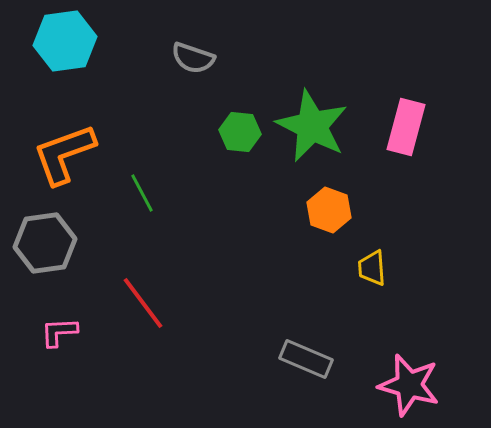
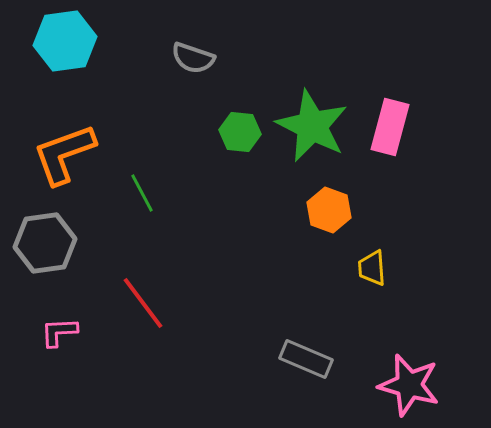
pink rectangle: moved 16 px left
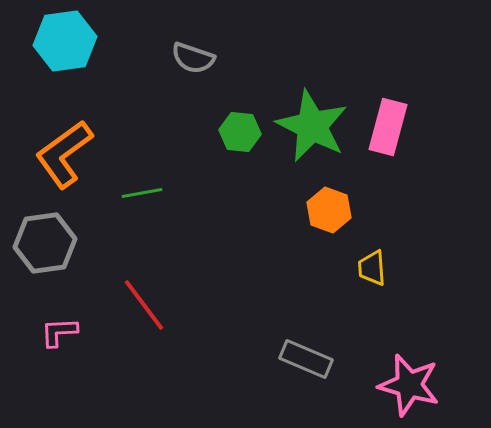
pink rectangle: moved 2 px left
orange L-shape: rotated 16 degrees counterclockwise
green line: rotated 72 degrees counterclockwise
red line: moved 1 px right, 2 px down
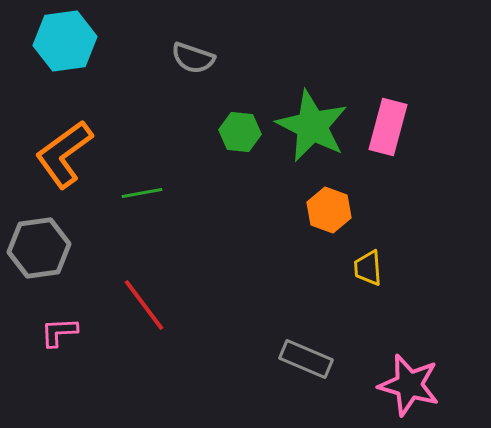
gray hexagon: moved 6 px left, 5 px down
yellow trapezoid: moved 4 px left
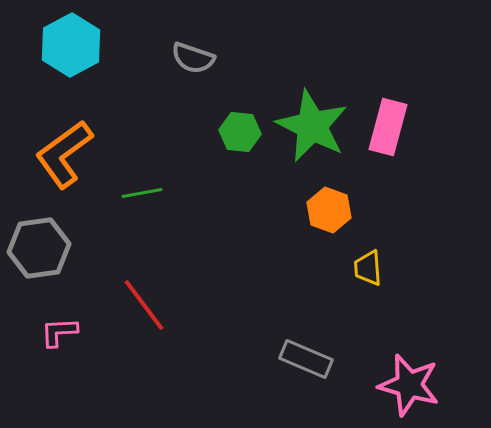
cyan hexagon: moved 6 px right, 4 px down; rotated 20 degrees counterclockwise
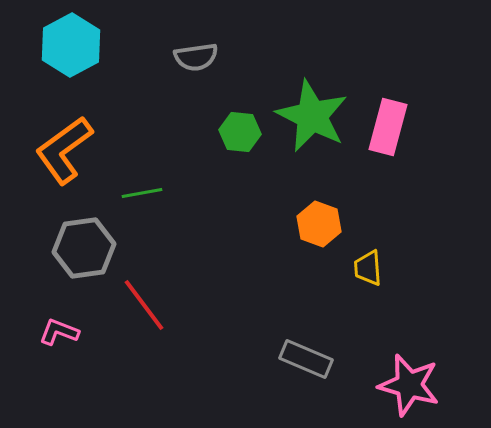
gray semicircle: moved 3 px right, 1 px up; rotated 27 degrees counterclockwise
green star: moved 10 px up
orange L-shape: moved 4 px up
orange hexagon: moved 10 px left, 14 px down
gray hexagon: moved 45 px right
pink L-shape: rotated 24 degrees clockwise
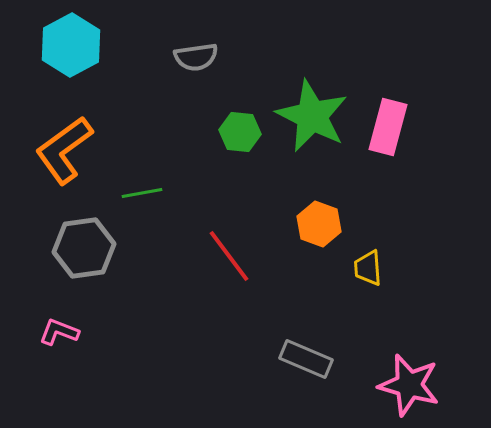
red line: moved 85 px right, 49 px up
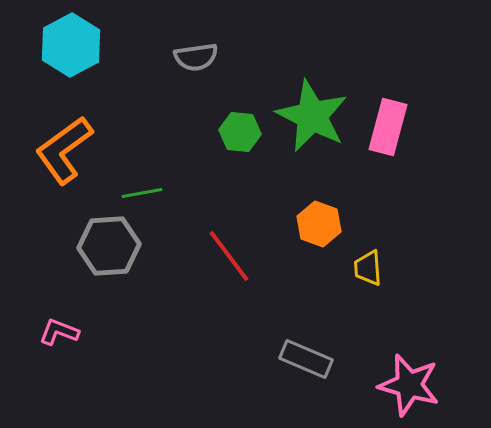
gray hexagon: moved 25 px right, 2 px up; rotated 4 degrees clockwise
